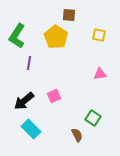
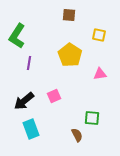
yellow pentagon: moved 14 px right, 18 px down
green square: moved 1 px left; rotated 28 degrees counterclockwise
cyan rectangle: rotated 24 degrees clockwise
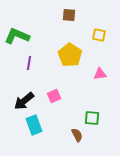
green L-shape: rotated 80 degrees clockwise
cyan rectangle: moved 3 px right, 4 px up
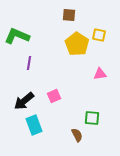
yellow pentagon: moved 7 px right, 11 px up
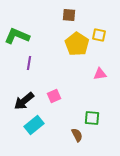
cyan rectangle: rotated 72 degrees clockwise
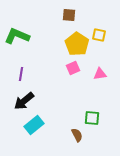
purple line: moved 8 px left, 11 px down
pink square: moved 19 px right, 28 px up
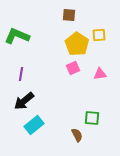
yellow square: rotated 16 degrees counterclockwise
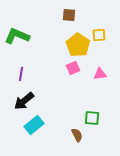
yellow pentagon: moved 1 px right, 1 px down
